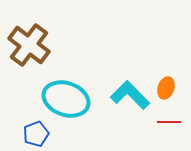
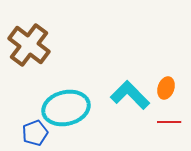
cyan ellipse: moved 9 px down; rotated 33 degrees counterclockwise
blue pentagon: moved 1 px left, 1 px up
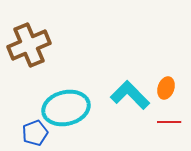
brown cross: rotated 30 degrees clockwise
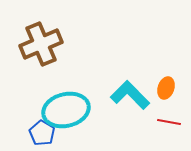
brown cross: moved 12 px right, 1 px up
cyan ellipse: moved 2 px down
red line: rotated 10 degrees clockwise
blue pentagon: moved 7 px right; rotated 20 degrees counterclockwise
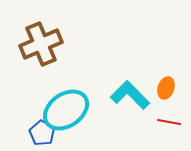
cyan ellipse: rotated 21 degrees counterclockwise
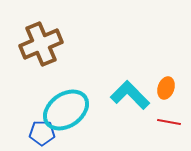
blue pentagon: rotated 30 degrees counterclockwise
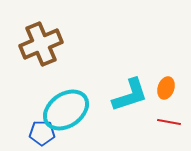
cyan L-shape: rotated 117 degrees clockwise
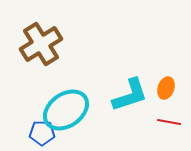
brown cross: rotated 9 degrees counterclockwise
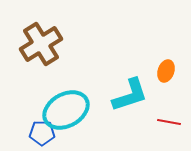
orange ellipse: moved 17 px up
cyan ellipse: rotated 6 degrees clockwise
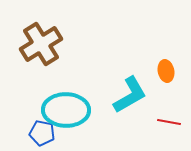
orange ellipse: rotated 30 degrees counterclockwise
cyan L-shape: rotated 12 degrees counterclockwise
cyan ellipse: rotated 30 degrees clockwise
blue pentagon: rotated 10 degrees clockwise
